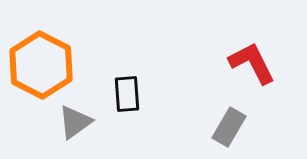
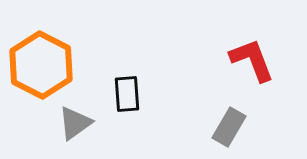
red L-shape: moved 3 px up; rotated 6 degrees clockwise
gray triangle: moved 1 px down
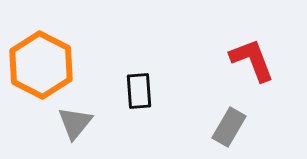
black rectangle: moved 12 px right, 3 px up
gray triangle: rotated 15 degrees counterclockwise
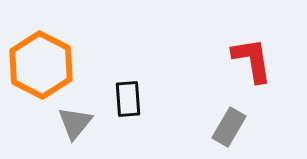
red L-shape: rotated 12 degrees clockwise
black rectangle: moved 11 px left, 8 px down
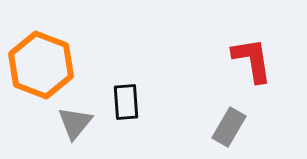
orange hexagon: rotated 6 degrees counterclockwise
black rectangle: moved 2 px left, 3 px down
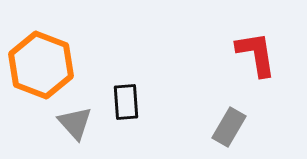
red L-shape: moved 4 px right, 6 px up
gray triangle: rotated 21 degrees counterclockwise
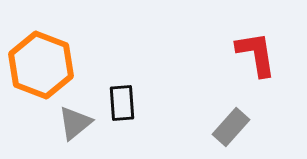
black rectangle: moved 4 px left, 1 px down
gray triangle: rotated 33 degrees clockwise
gray rectangle: moved 2 px right; rotated 12 degrees clockwise
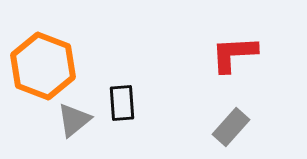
red L-shape: moved 22 px left; rotated 84 degrees counterclockwise
orange hexagon: moved 2 px right, 1 px down
gray triangle: moved 1 px left, 3 px up
